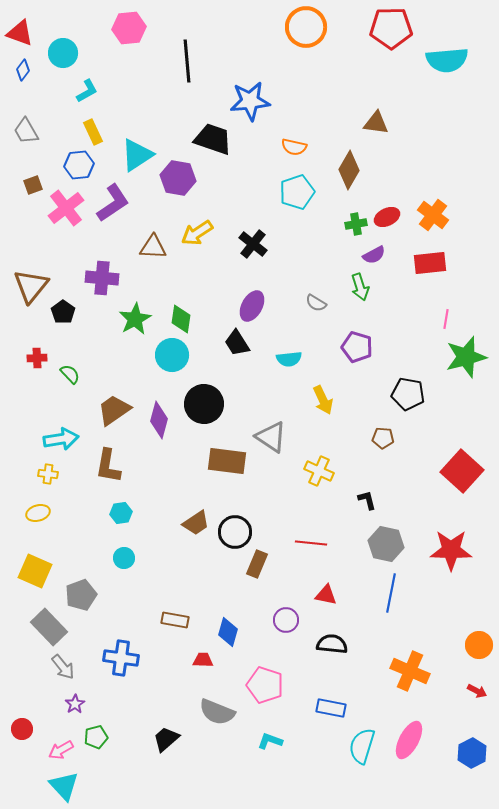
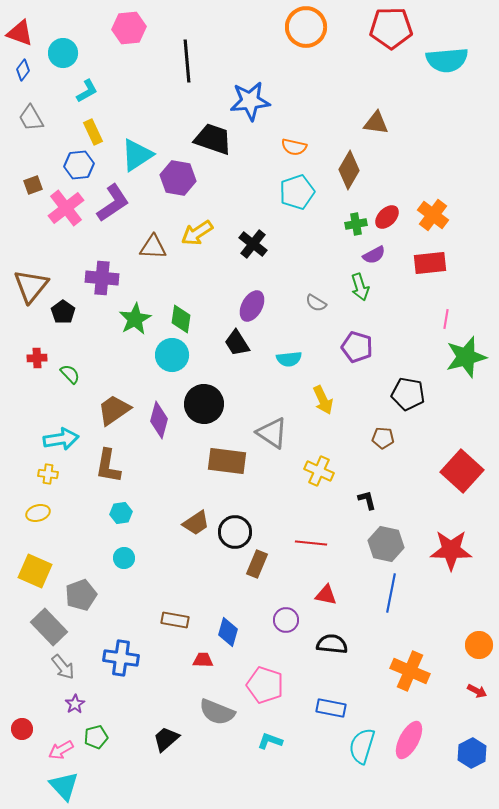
gray trapezoid at (26, 131): moved 5 px right, 13 px up
red ellipse at (387, 217): rotated 20 degrees counterclockwise
gray triangle at (271, 437): moved 1 px right, 4 px up
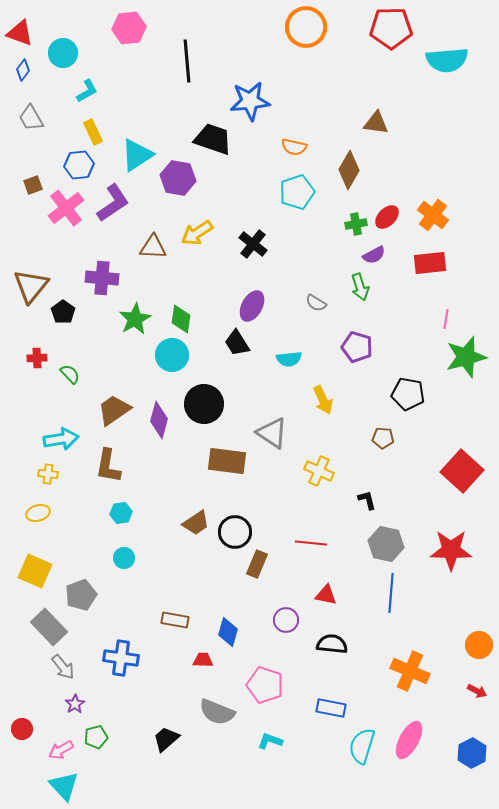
blue line at (391, 593): rotated 6 degrees counterclockwise
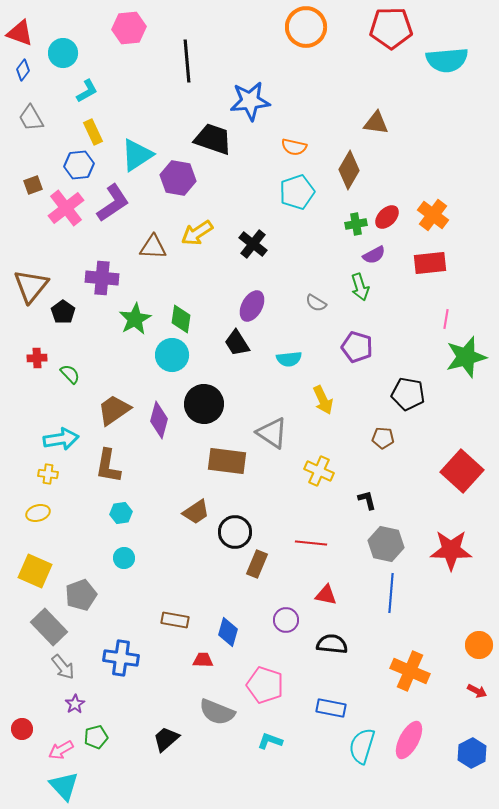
brown trapezoid at (196, 523): moved 11 px up
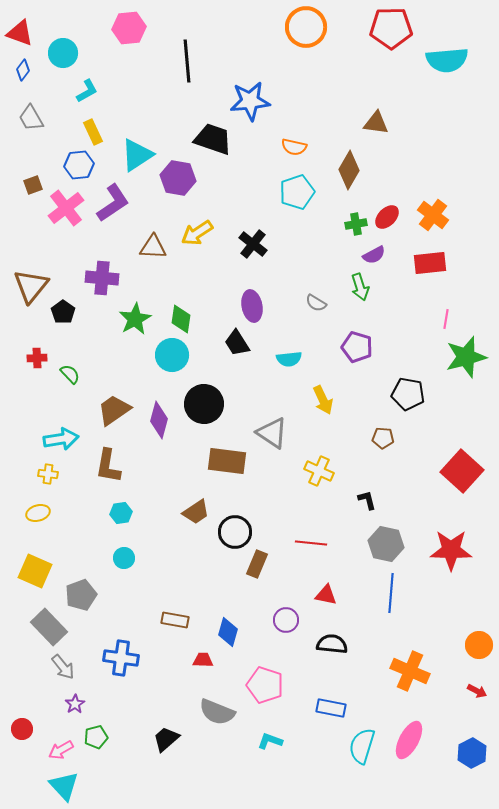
purple ellipse at (252, 306): rotated 40 degrees counterclockwise
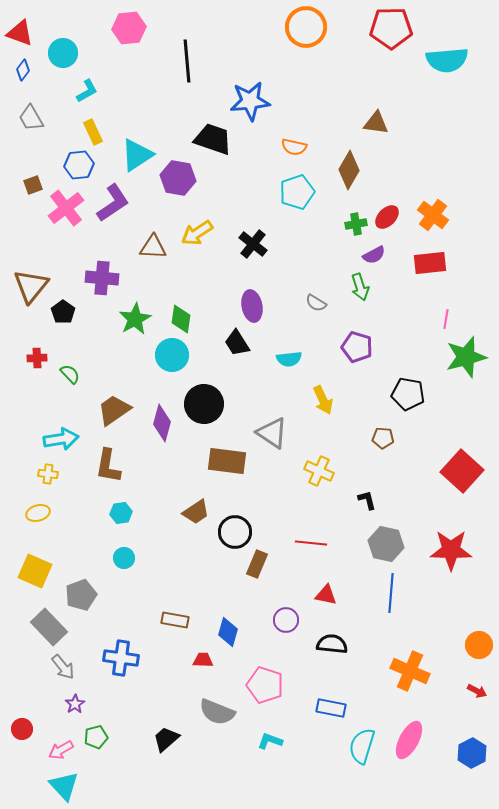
purple diamond at (159, 420): moved 3 px right, 3 px down
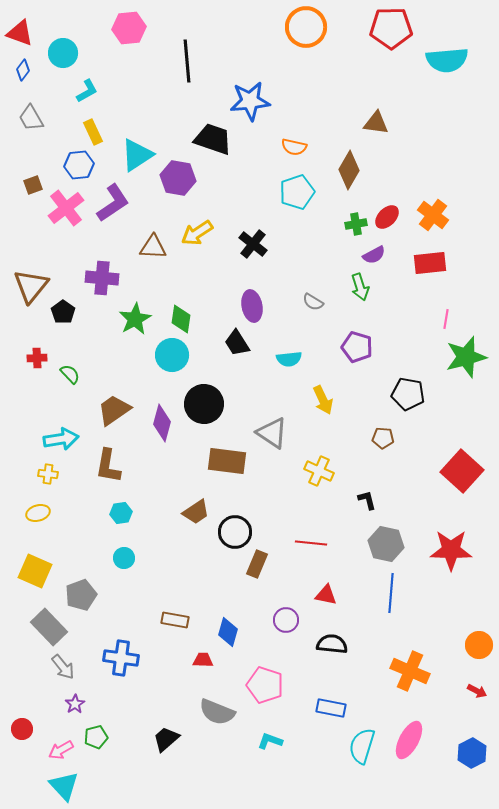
gray semicircle at (316, 303): moved 3 px left, 1 px up
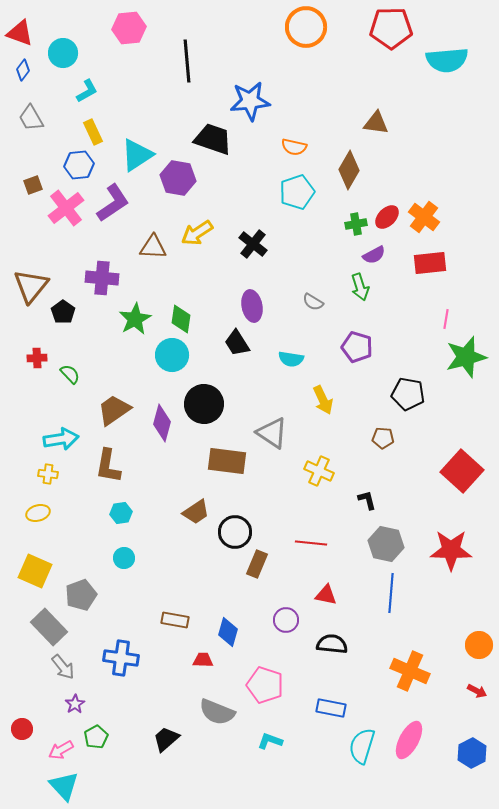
orange cross at (433, 215): moved 9 px left, 2 px down
cyan semicircle at (289, 359): moved 2 px right; rotated 15 degrees clockwise
green pentagon at (96, 737): rotated 15 degrees counterclockwise
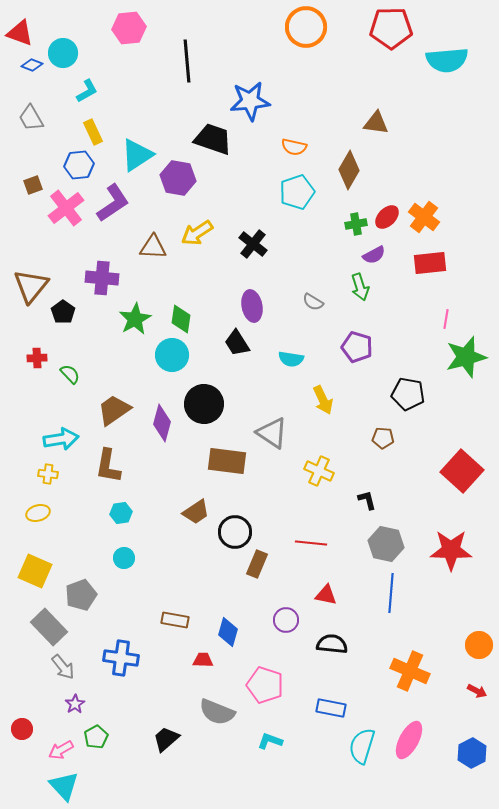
blue diamond at (23, 70): moved 9 px right, 5 px up; rotated 75 degrees clockwise
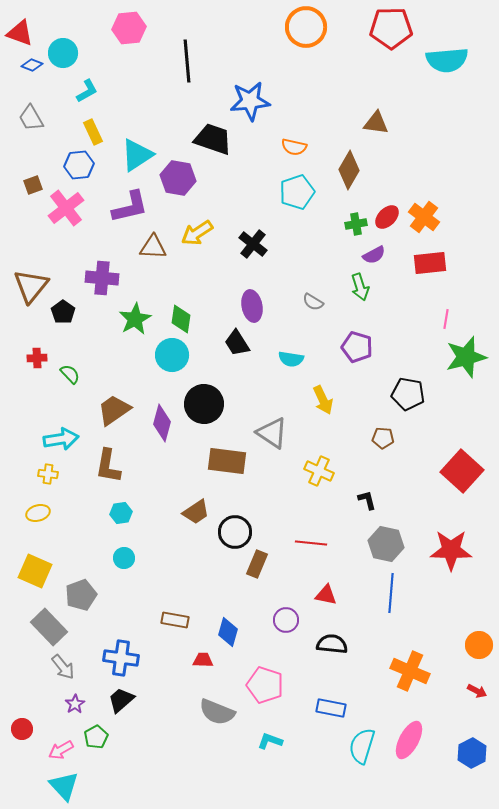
purple L-shape at (113, 203): moved 17 px right, 4 px down; rotated 21 degrees clockwise
black trapezoid at (166, 739): moved 45 px left, 39 px up
